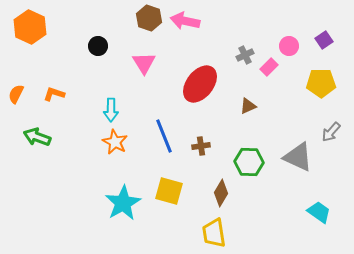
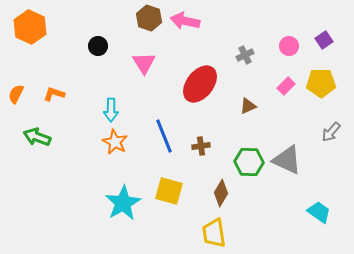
pink rectangle: moved 17 px right, 19 px down
gray triangle: moved 11 px left, 3 px down
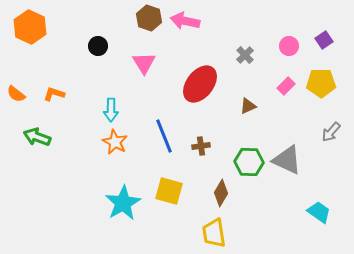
gray cross: rotated 18 degrees counterclockwise
orange semicircle: rotated 78 degrees counterclockwise
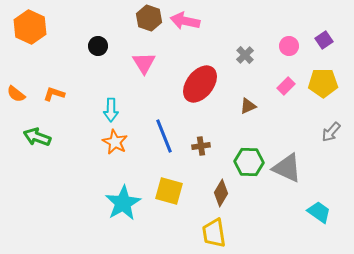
yellow pentagon: moved 2 px right
gray triangle: moved 8 px down
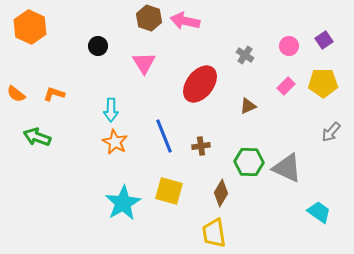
gray cross: rotated 12 degrees counterclockwise
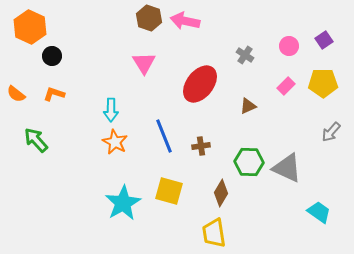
black circle: moved 46 px left, 10 px down
green arrow: moved 1 px left, 3 px down; rotated 28 degrees clockwise
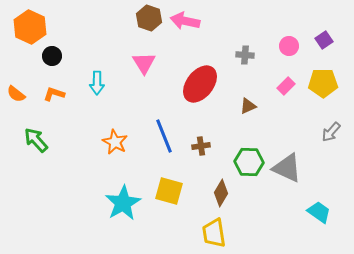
gray cross: rotated 30 degrees counterclockwise
cyan arrow: moved 14 px left, 27 px up
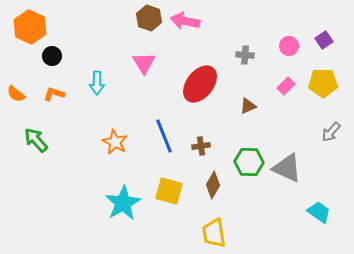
brown diamond: moved 8 px left, 8 px up
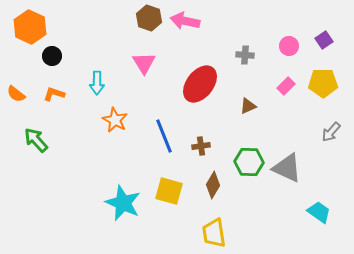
orange star: moved 22 px up
cyan star: rotated 18 degrees counterclockwise
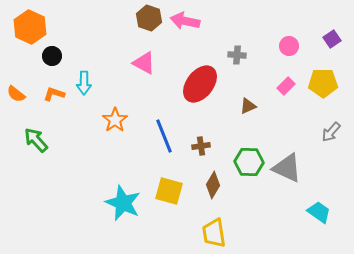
purple square: moved 8 px right, 1 px up
gray cross: moved 8 px left
pink triangle: rotated 30 degrees counterclockwise
cyan arrow: moved 13 px left
orange star: rotated 10 degrees clockwise
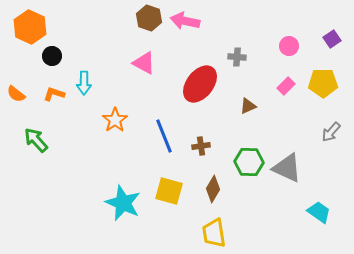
gray cross: moved 2 px down
brown diamond: moved 4 px down
